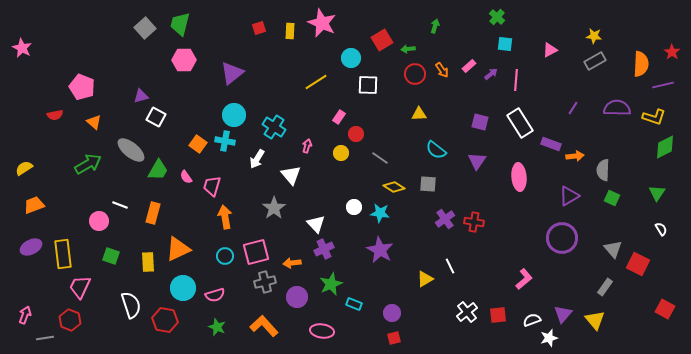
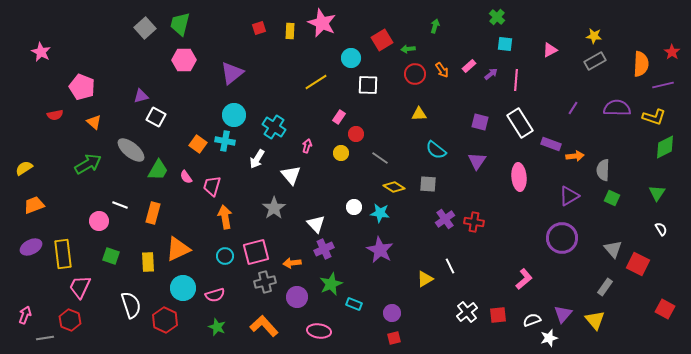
pink star at (22, 48): moved 19 px right, 4 px down
red hexagon at (165, 320): rotated 15 degrees clockwise
pink ellipse at (322, 331): moved 3 px left
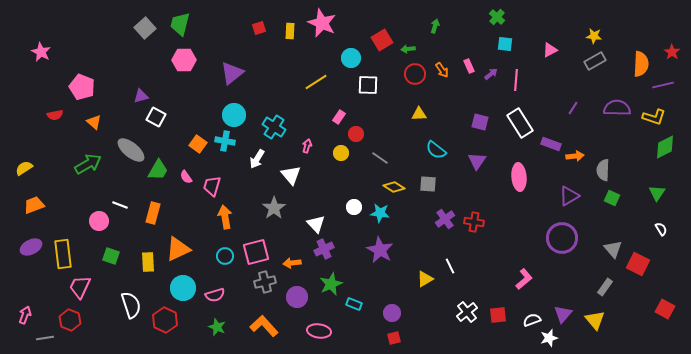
pink rectangle at (469, 66): rotated 72 degrees counterclockwise
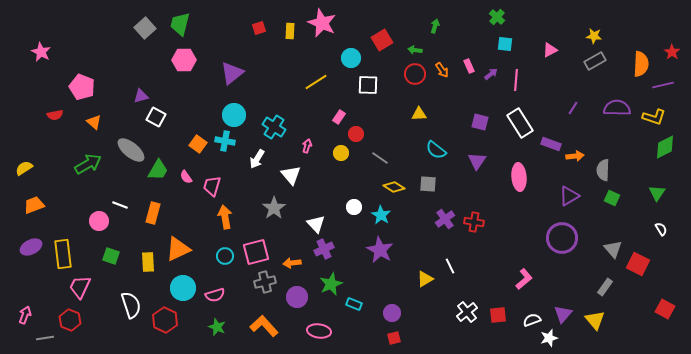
green arrow at (408, 49): moved 7 px right, 1 px down; rotated 16 degrees clockwise
cyan star at (380, 213): moved 1 px right, 2 px down; rotated 24 degrees clockwise
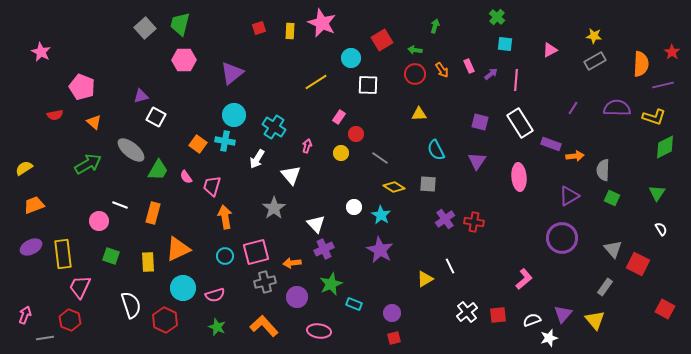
cyan semicircle at (436, 150): rotated 25 degrees clockwise
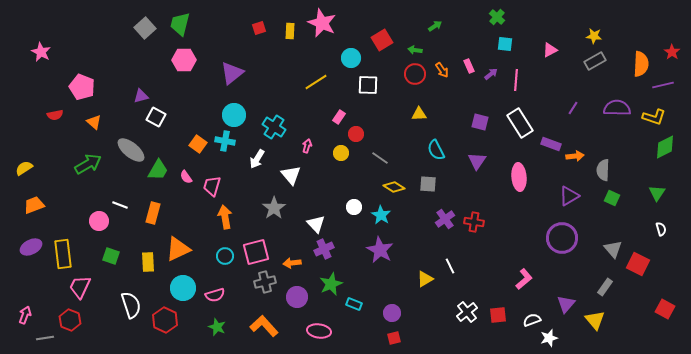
green arrow at (435, 26): rotated 40 degrees clockwise
white semicircle at (661, 229): rotated 16 degrees clockwise
purple triangle at (563, 314): moved 3 px right, 10 px up
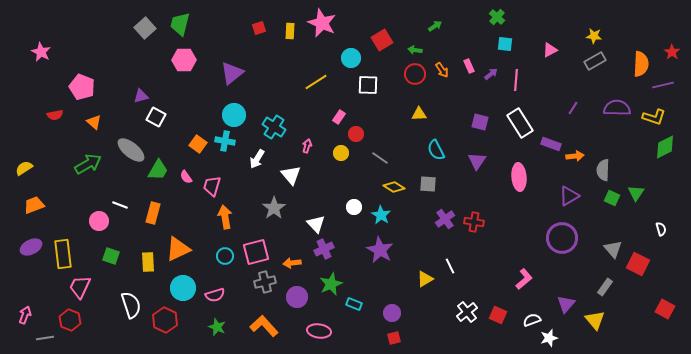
green triangle at (657, 193): moved 21 px left
red square at (498, 315): rotated 30 degrees clockwise
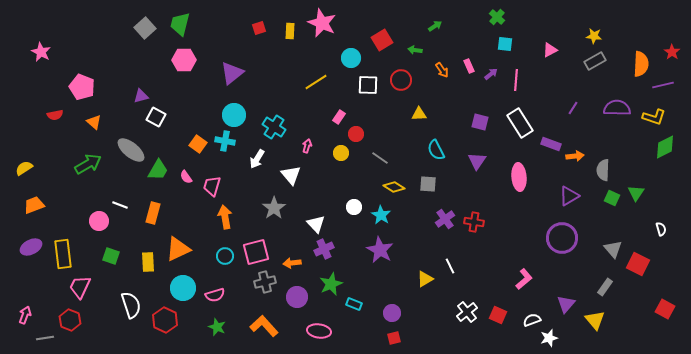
red circle at (415, 74): moved 14 px left, 6 px down
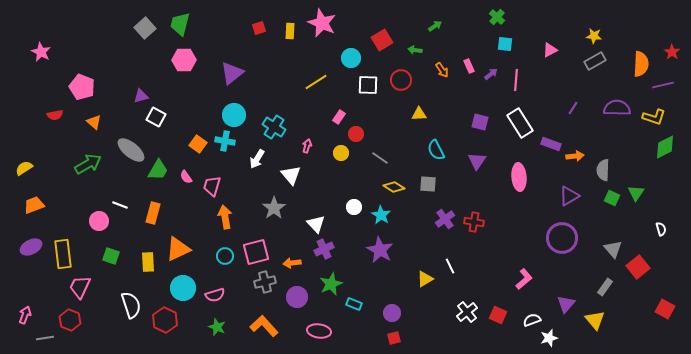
red square at (638, 264): moved 3 px down; rotated 25 degrees clockwise
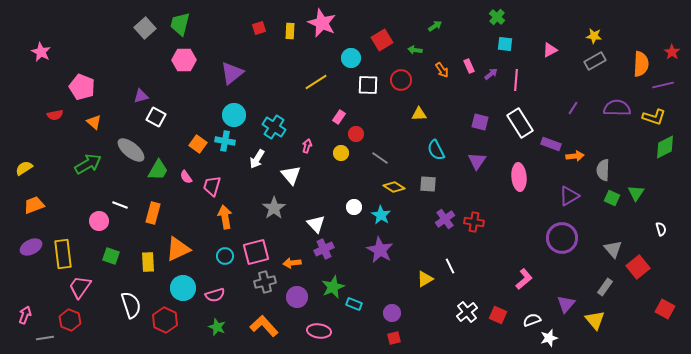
green star at (331, 284): moved 2 px right, 3 px down
pink trapezoid at (80, 287): rotated 10 degrees clockwise
